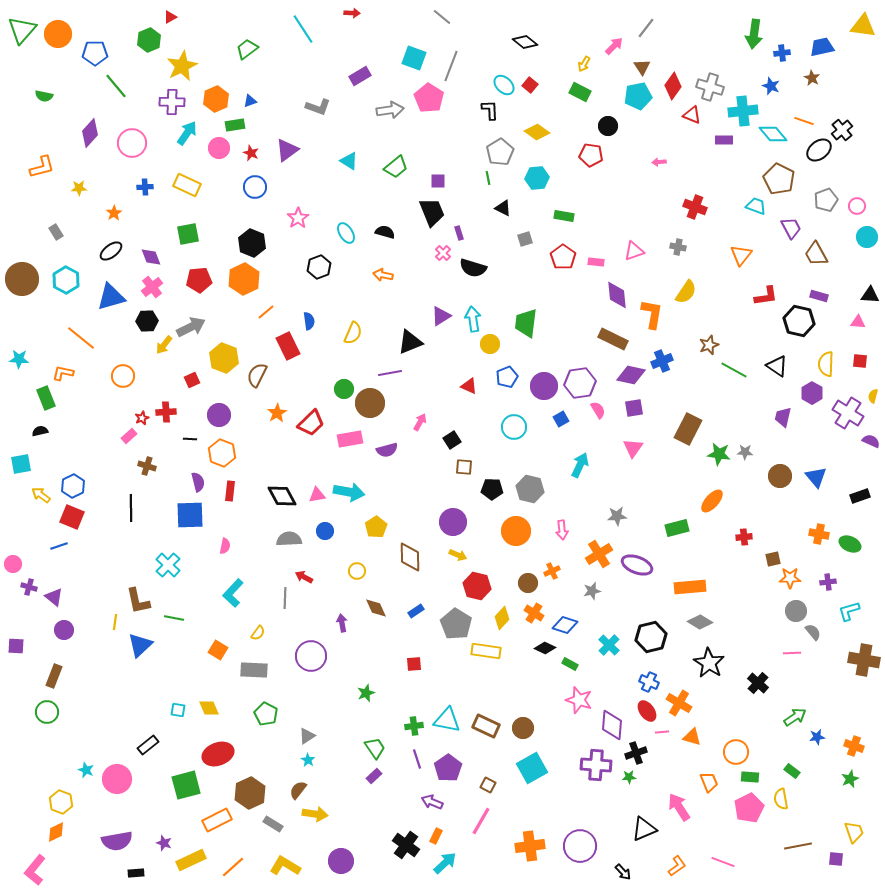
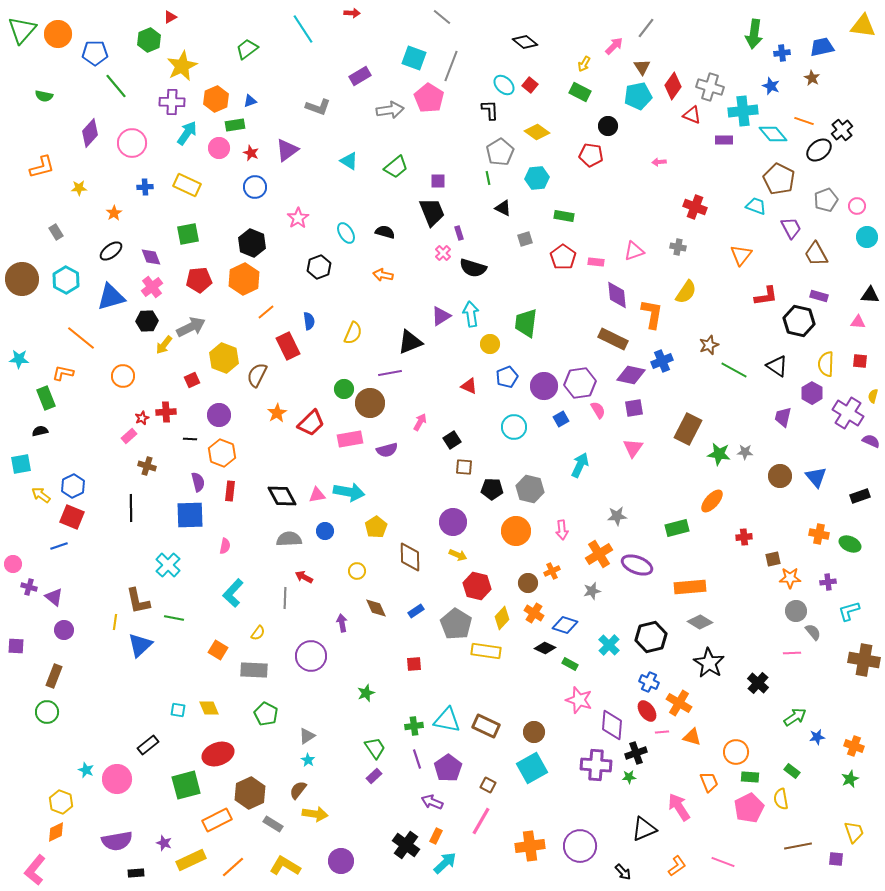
cyan arrow at (473, 319): moved 2 px left, 5 px up
brown circle at (523, 728): moved 11 px right, 4 px down
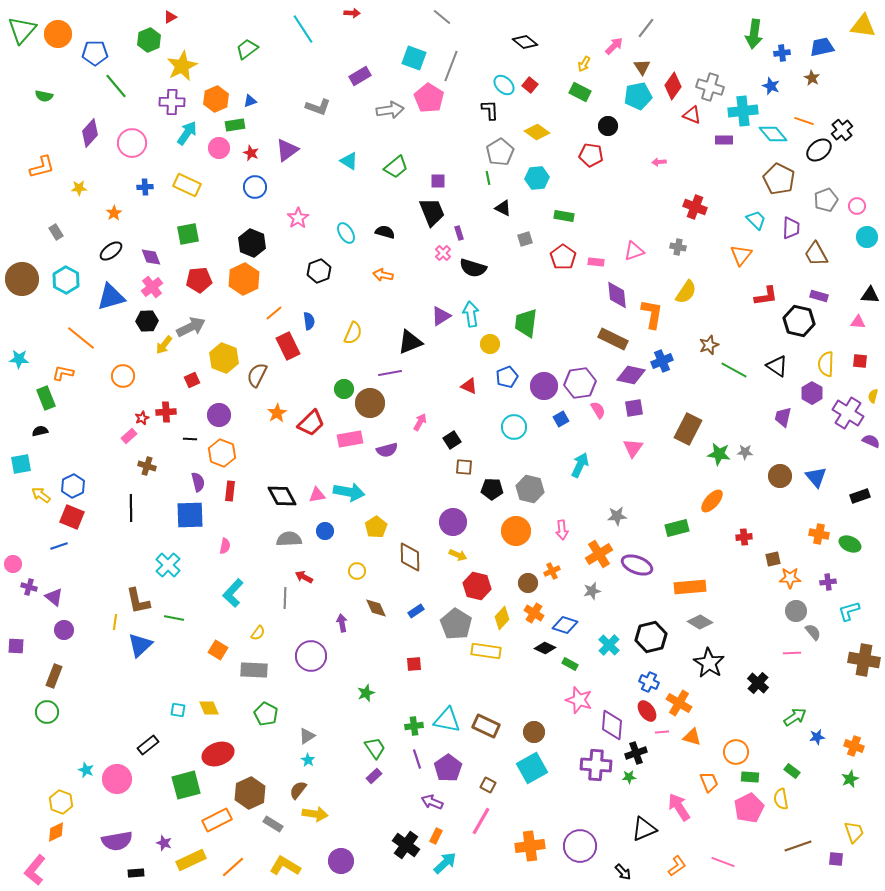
cyan trapezoid at (756, 206): moved 14 px down; rotated 25 degrees clockwise
purple trapezoid at (791, 228): rotated 30 degrees clockwise
black hexagon at (319, 267): moved 4 px down
orange line at (266, 312): moved 8 px right, 1 px down
brown line at (798, 846): rotated 8 degrees counterclockwise
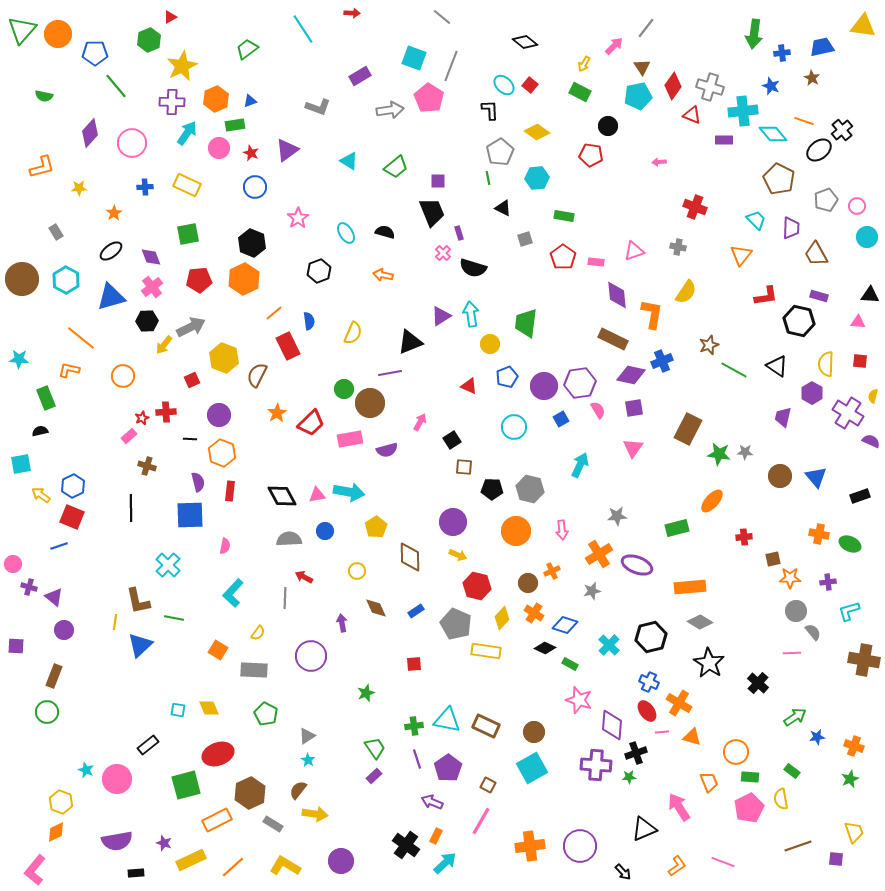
orange L-shape at (63, 373): moved 6 px right, 3 px up
gray pentagon at (456, 624): rotated 8 degrees counterclockwise
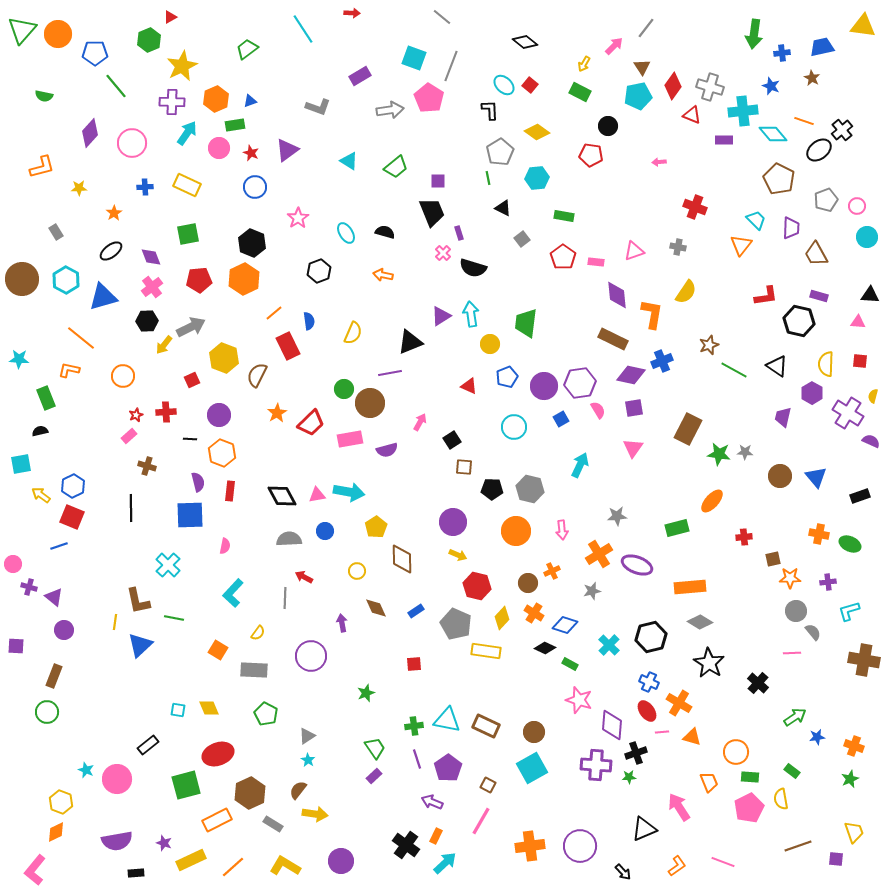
gray square at (525, 239): moved 3 px left; rotated 21 degrees counterclockwise
orange triangle at (741, 255): moved 10 px up
blue triangle at (111, 297): moved 8 px left
red star at (142, 418): moved 6 px left, 3 px up
brown diamond at (410, 557): moved 8 px left, 2 px down
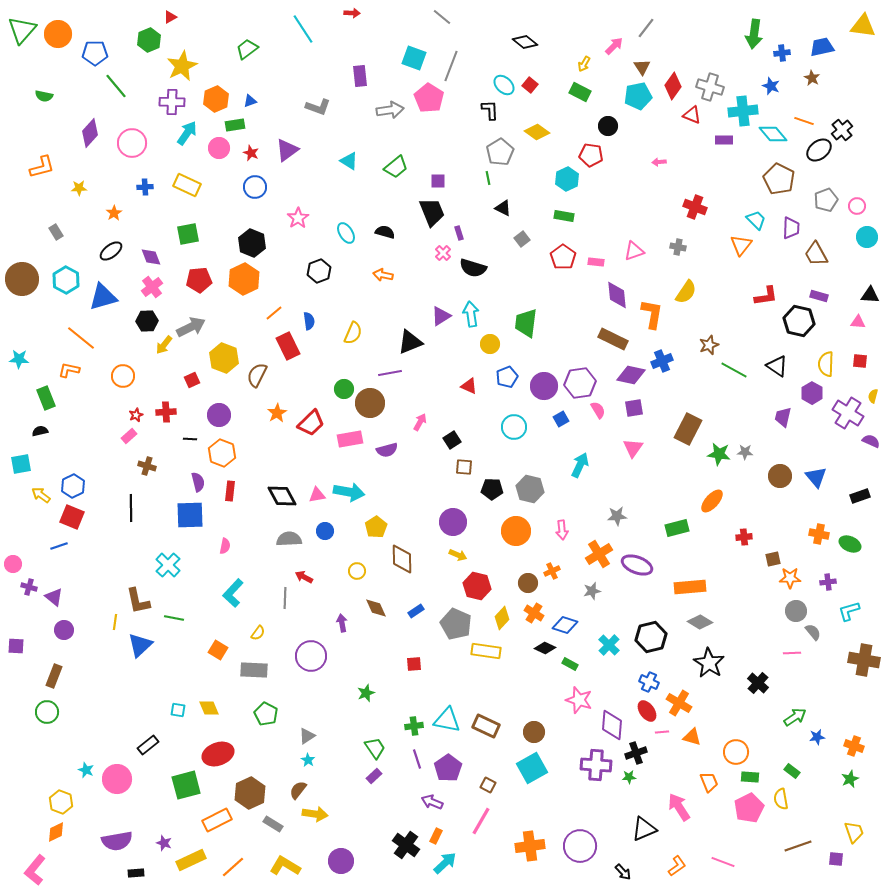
purple rectangle at (360, 76): rotated 65 degrees counterclockwise
cyan hexagon at (537, 178): moved 30 px right, 1 px down; rotated 20 degrees counterclockwise
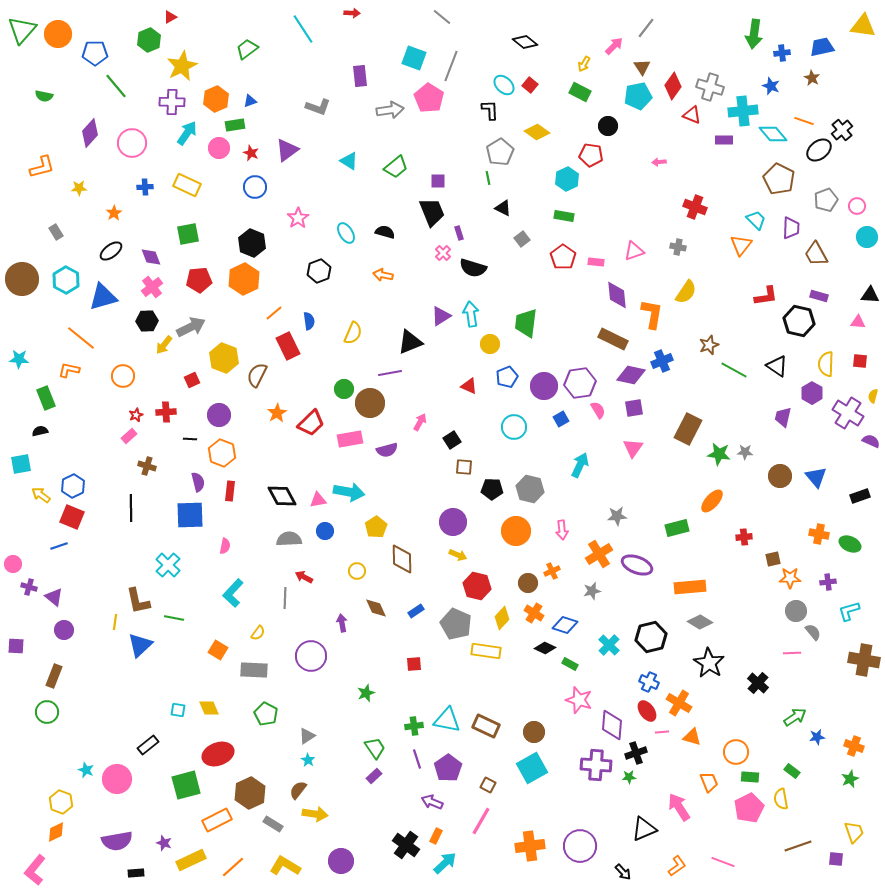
pink triangle at (317, 495): moved 1 px right, 5 px down
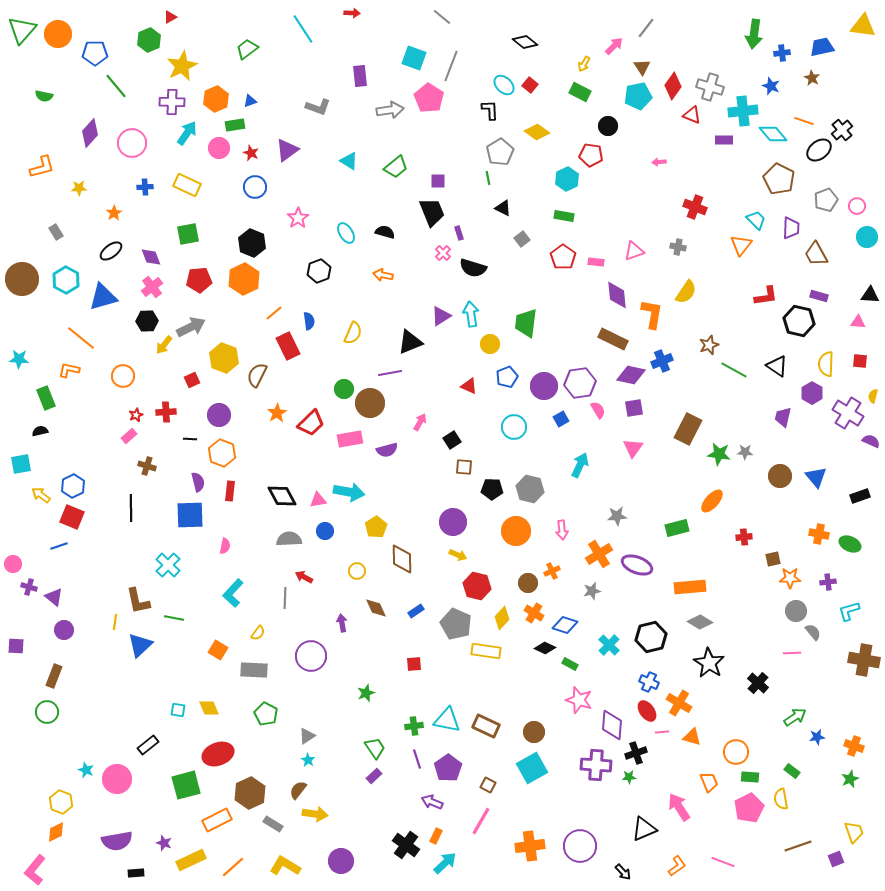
purple square at (836, 859): rotated 28 degrees counterclockwise
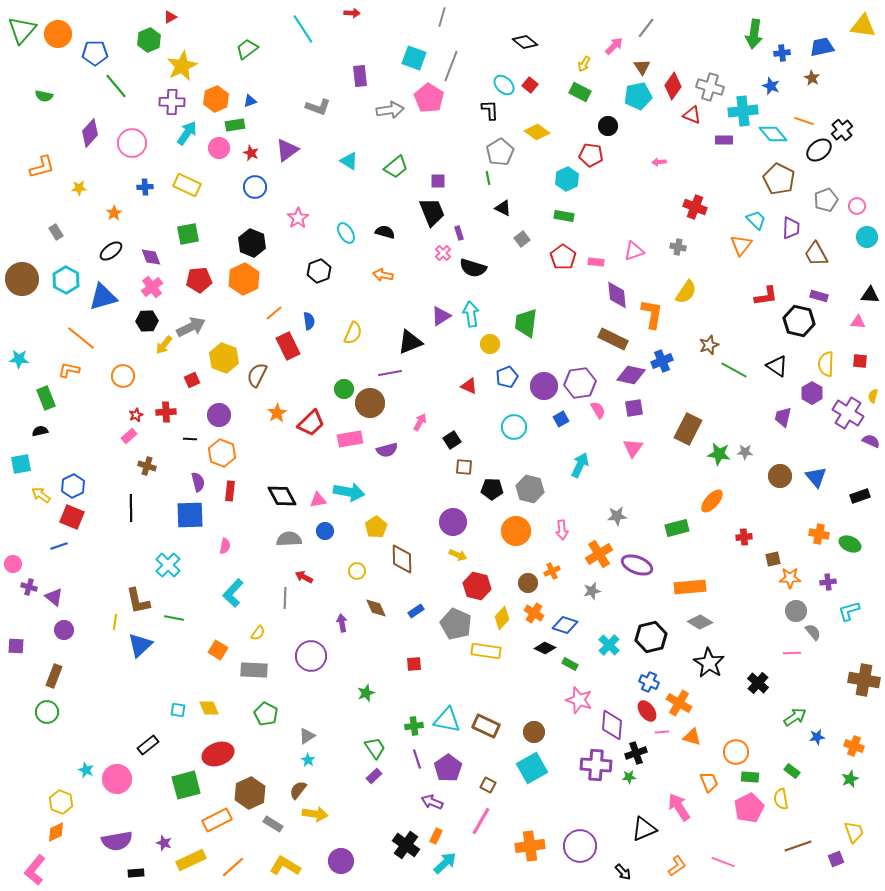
gray line at (442, 17): rotated 66 degrees clockwise
brown cross at (864, 660): moved 20 px down
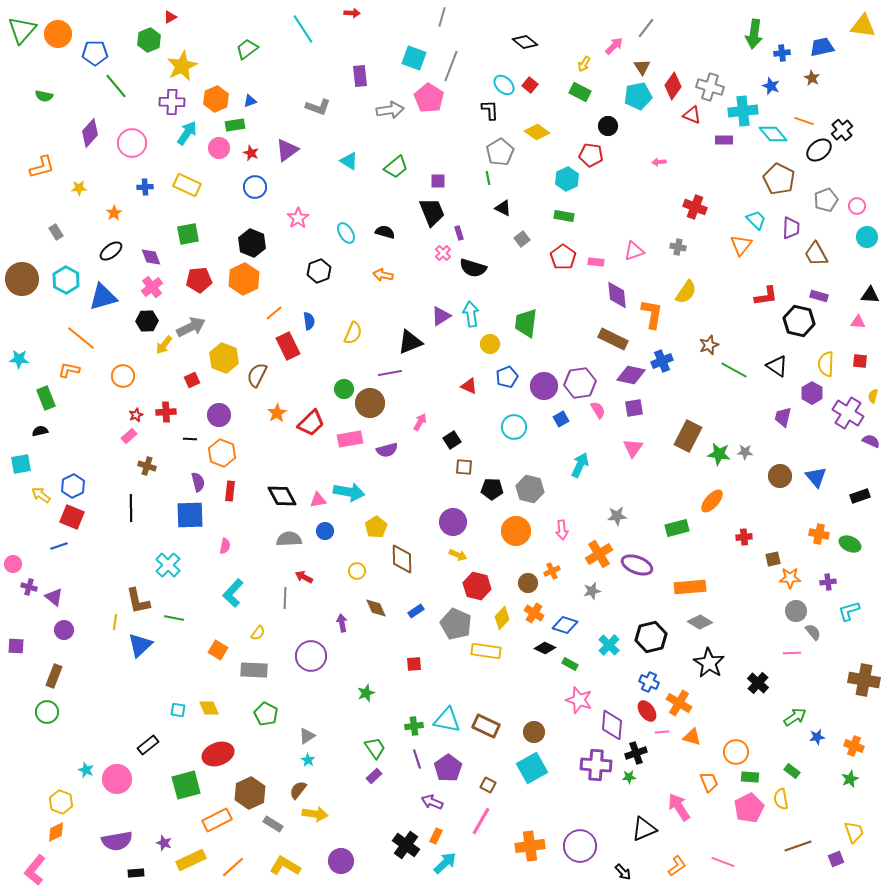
brown rectangle at (688, 429): moved 7 px down
